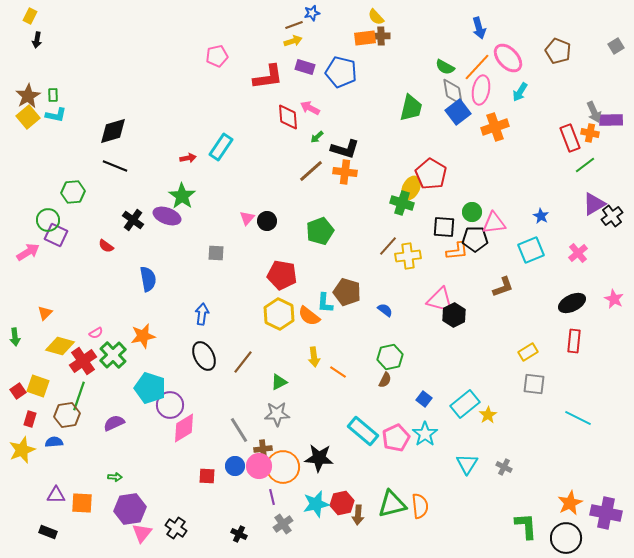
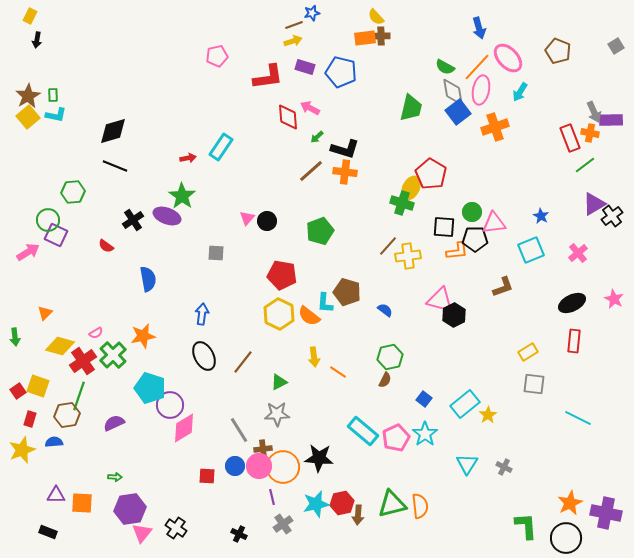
black cross at (133, 220): rotated 20 degrees clockwise
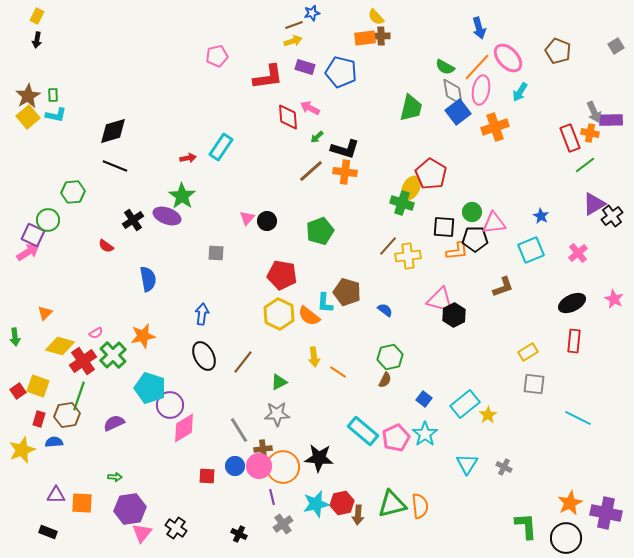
yellow rectangle at (30, 16): moved 7 px right
purple square at (56, 235): moved 23 px left
red rectangle at (30, 419): moved 9 px right
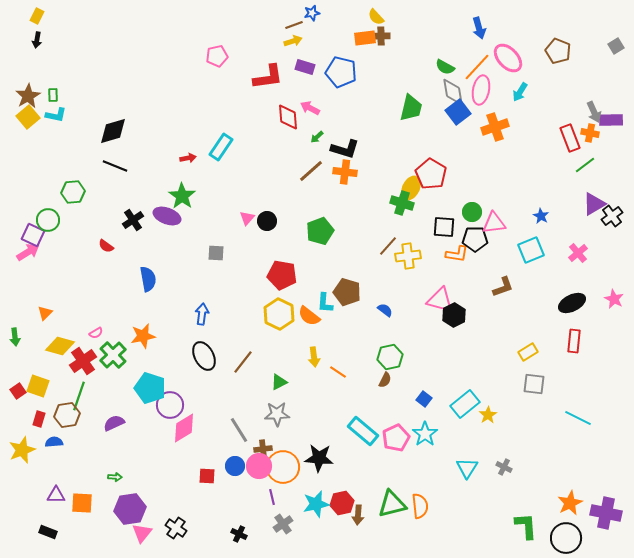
orange L-shape at (457, 251): moved 3 px down; rotated 15 degrees clockwise
cyan triangle at (467, 464): moved 4 px down
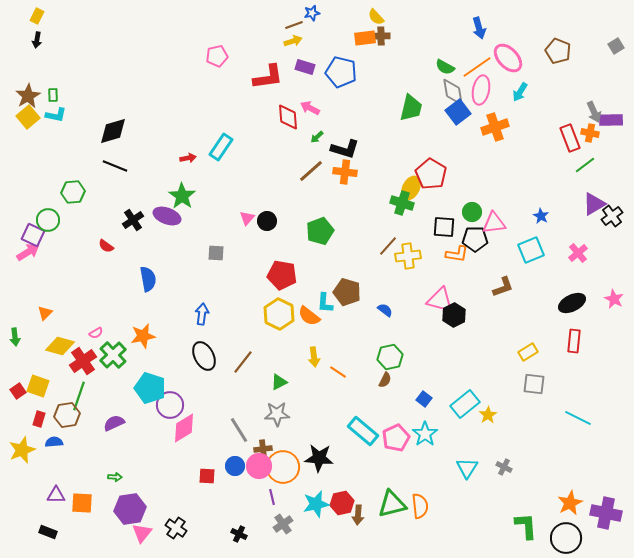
orange line at (477, 67): rotated 12 degrees clockwise
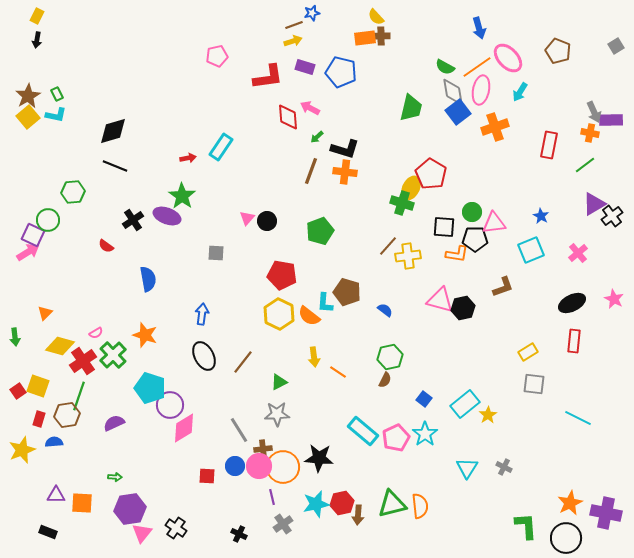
green rectangle at (53, 95): moved 4 px right, 1 px up; rotated 24 degrees counterclockwise
red rectangle at (570, 138): moved 21 px left, 7 px down; rotated 32 degrees clockwise
brown line at (311, 171): rotated 28 degrees counterclockwise
black hexagon at (454, 315): moved 9 px right, 7 px up; rotated 15 degrees clockwise
orange star at (143, 336): moved 2 px right, 1 px up; rotated 30 degrees clockwise
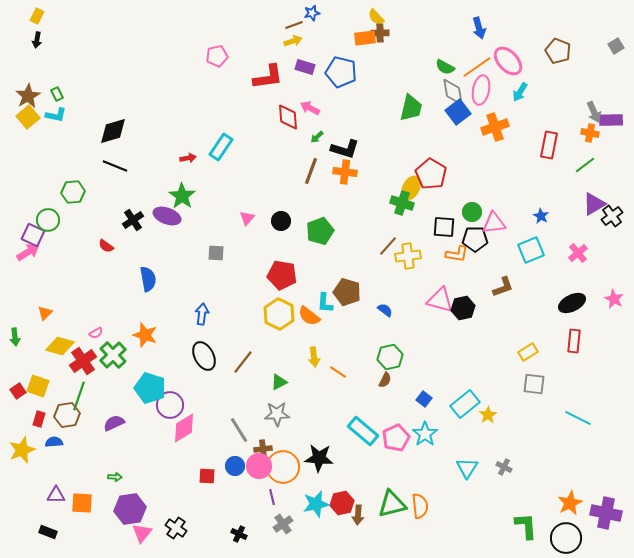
brown cross at (381, 36): moved 1 px left, 3 px up
pink ellipse at (508, 58): moved 3 px down
black circle at (267, 221): moved 14 px right
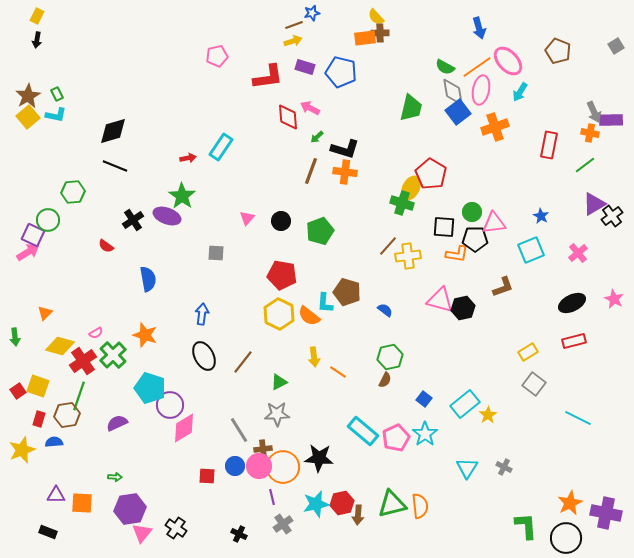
red rectangle at (574, 341): rotated 70 degrees clockwise
gray square at (534, 384): rotated 30 degrees clockwise
purple semicircle at (114, 423): moved 3 px right
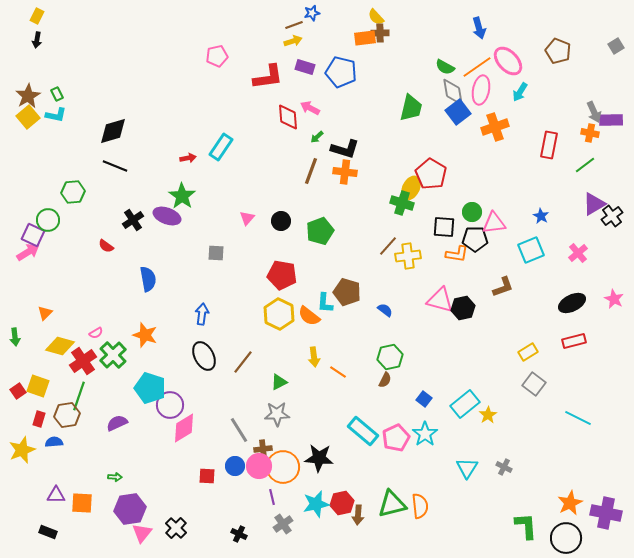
black cross at (176, 528): rotated 10 degrees clockwise
